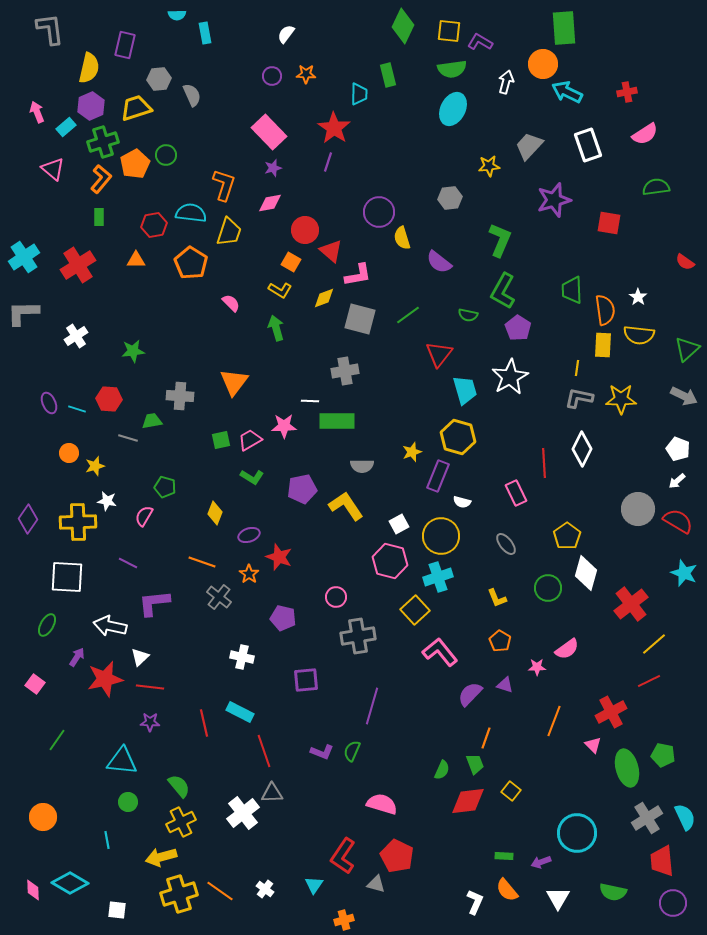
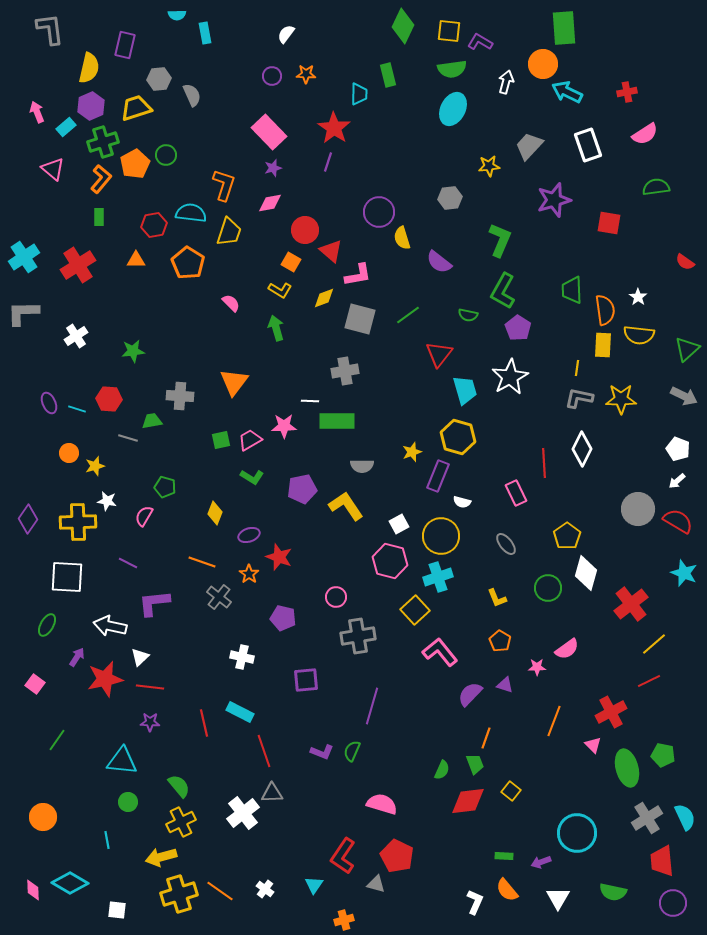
orange pentagon at (191, 263): moved 3 px left
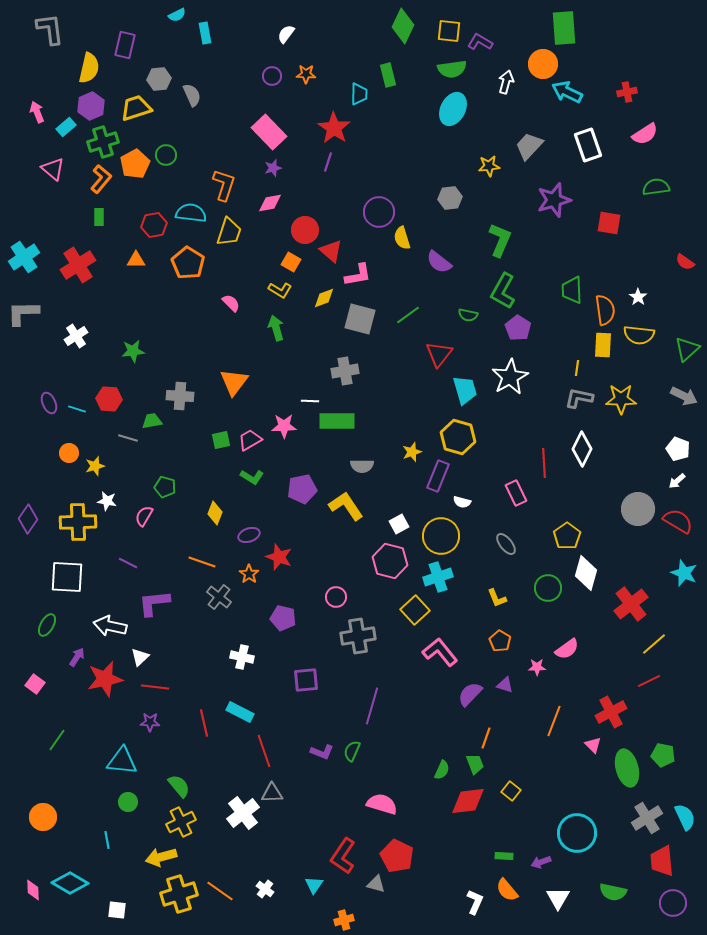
cyan semicircle at (177, 15): rotated 24 degrees counterclockwise
red line at (150, 687): moved 5 px right
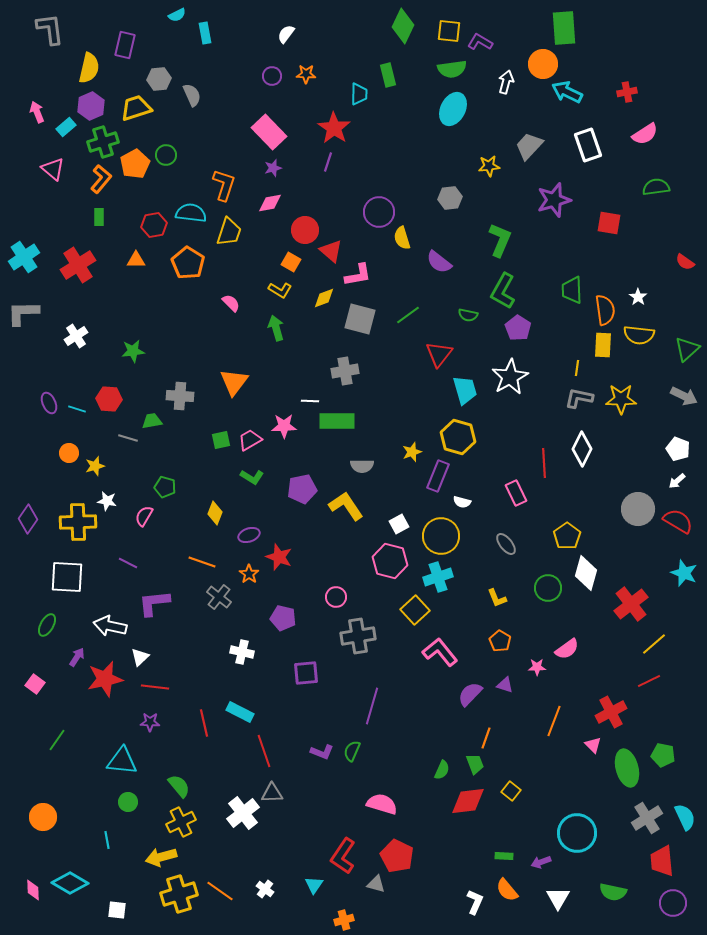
white cross at (242, 657): moved 5 px up
purple square at (306, 680): moved 7 px up
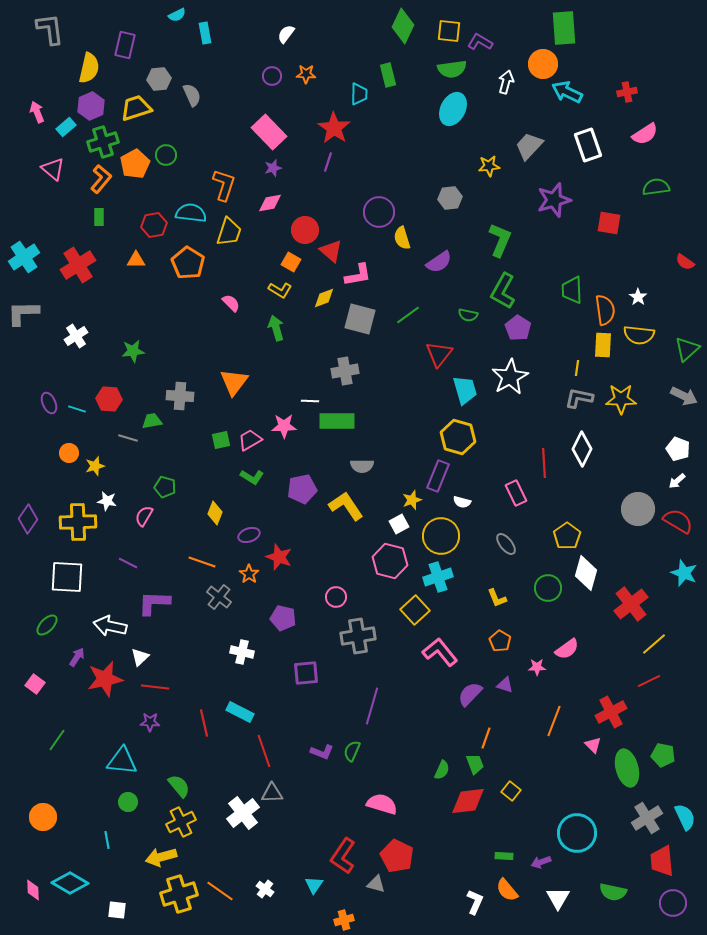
purple semicircle at (439, 262): rotated 72 degrees counterclockwise
yellow star at (412, 452): moved 48 px down
purple L-shape at (154, 603): rotated 8 degrees clockwise
green ellipse at (47, 625): rotated 15 degrees clockwise
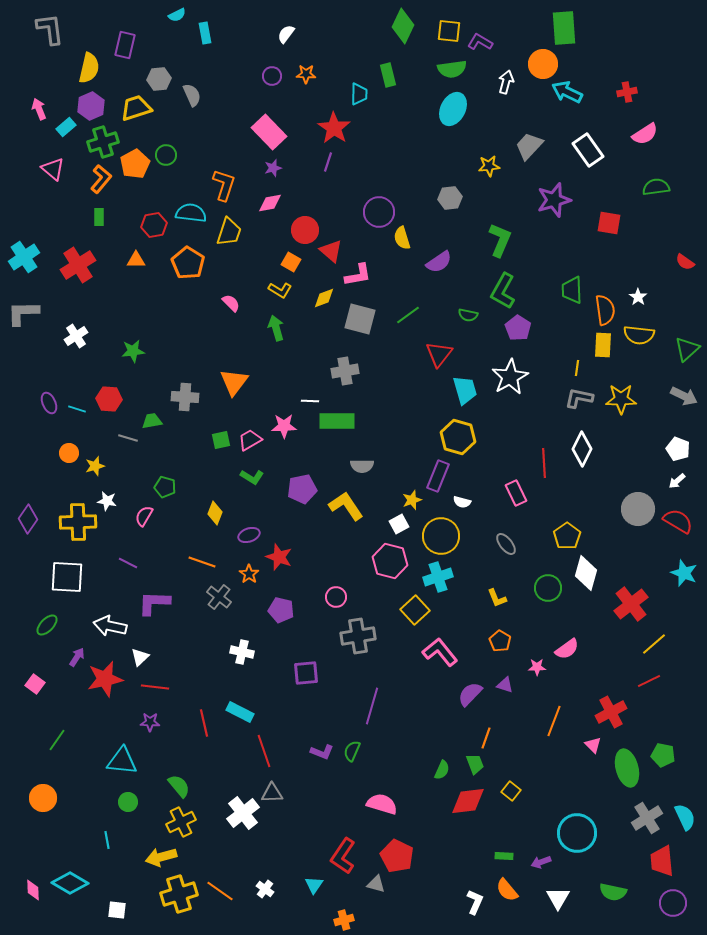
pink arrow at (37, 112): moved 2 px right, 3 px up
white rectangle at (588, 145): moved 5 px down; rotated 16 degrees counterclockwise
gray cross at (180, 396): moved 5 px right, 1 px down
purple pentagon at (283, 618): moved 2 px left, 8 px up
orange circle at (43, 817): moved 19 px up
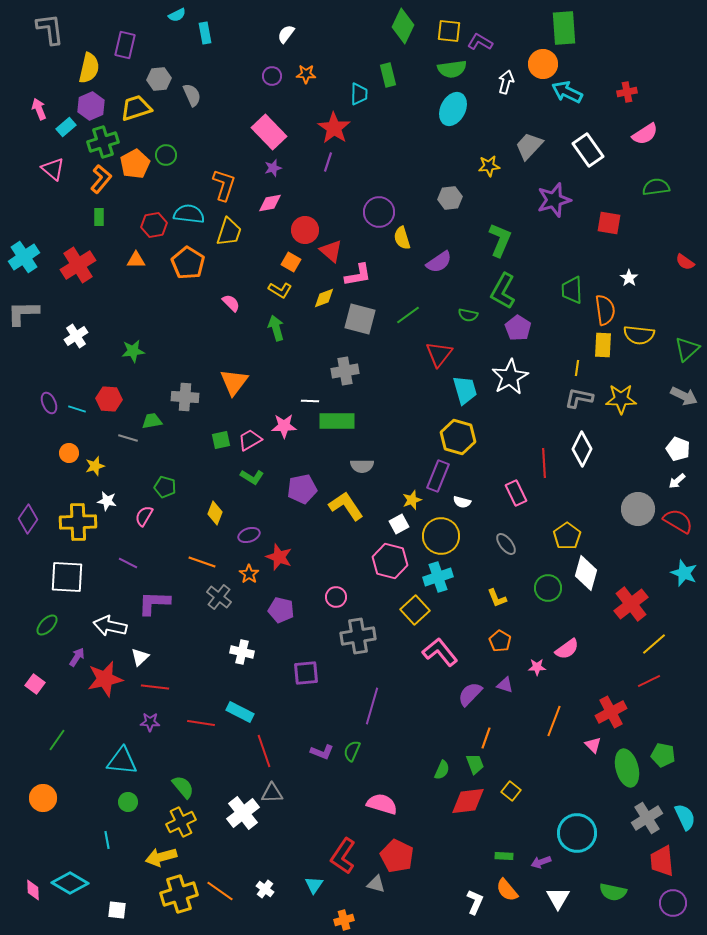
cyan semicircle at (191, 213): moved 2 px left, 1 px down
white star at (638, 297): moved 9 px left, 19 px up
red line at (204, 723): moved 3 px left; rotated 68 degrees counterclockwise
green semicircle at (179, 786): moved 4 px right, 1 px down
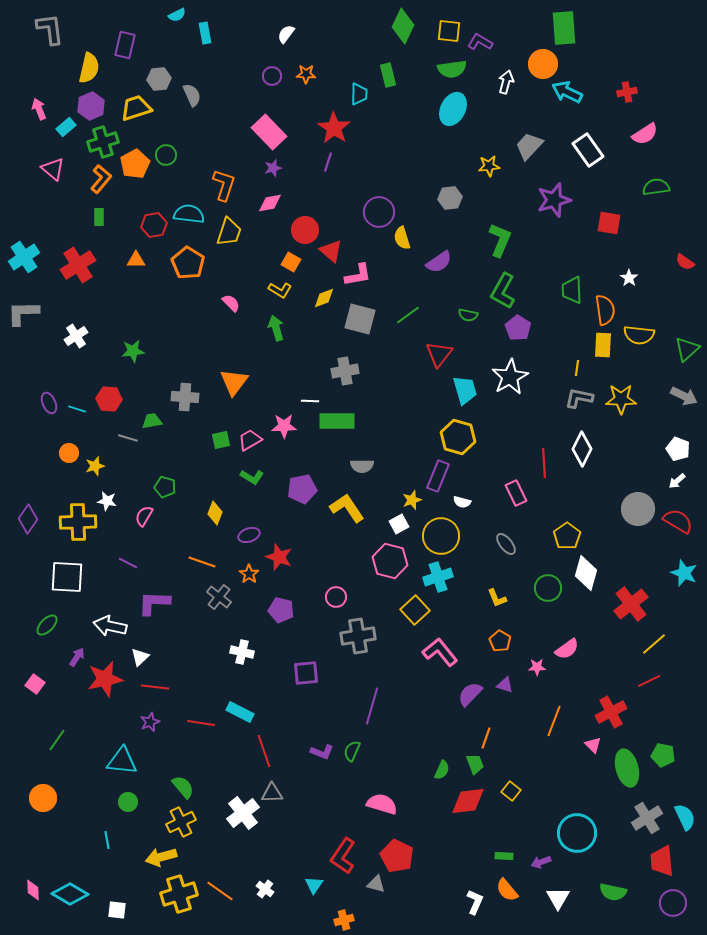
yellow L-shape at (346, 506): moved 1 px right, 2 px down
purple star at (150, 722): rotated 24 degrees counterclockwise
cyan diamond at (70, 883): moved 11 px down
